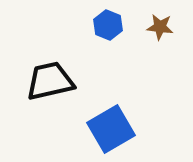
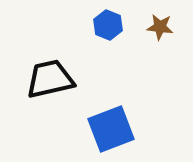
black trapezoid: moved 2 px up
blue square: rotated 9 degrees clockwise
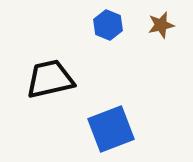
brown star: moved 1 px right, 2 px up; rotated 20 degrees counterclockwise
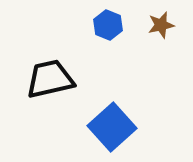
blue square: moved 1 px right, 2 px up; rotated 21 degrees counterclockwise
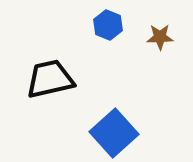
brown star: moved 1 px left, 12 px down; rotated 12 degrees clockwise
blue square: moved 2 px right, 6 px down
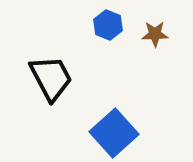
brown star: moved 5 px left, 3 px up
black trapezoid: moved 1 px right, 1 px up; rotated 75 degrees clockwise
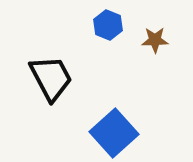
brown star: moved 6 px down
